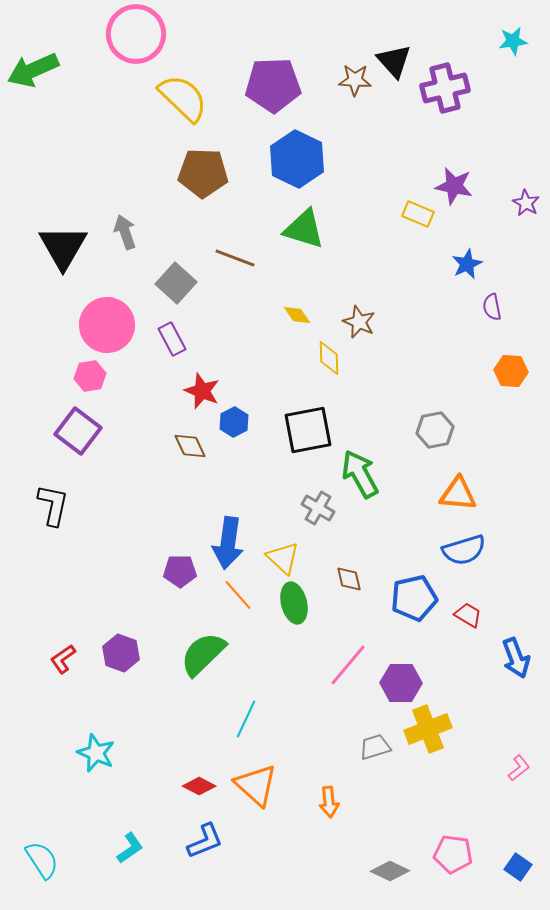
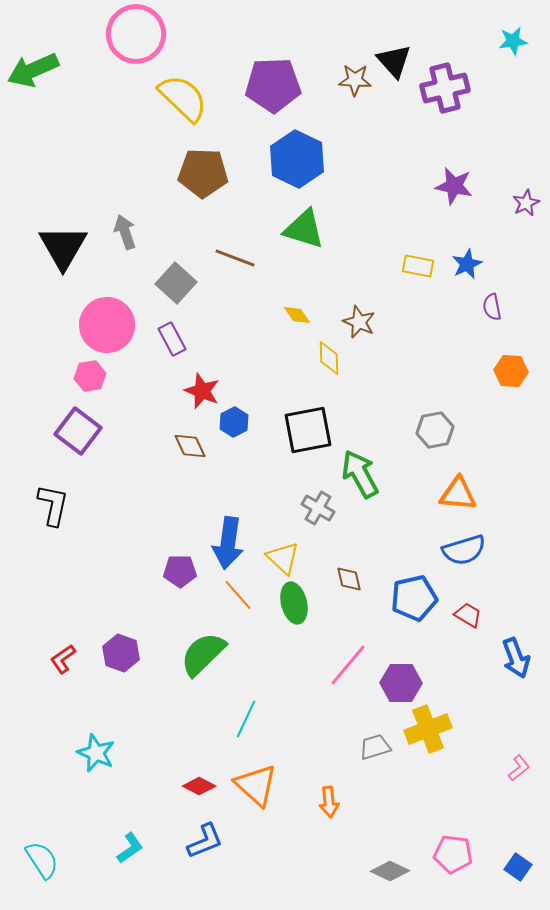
purple star at (526, 203): rotated 16 degrees clockwise
yellow rectangle at (418, 214): moved 52 px down; rotated 12 degrees counterclockwise
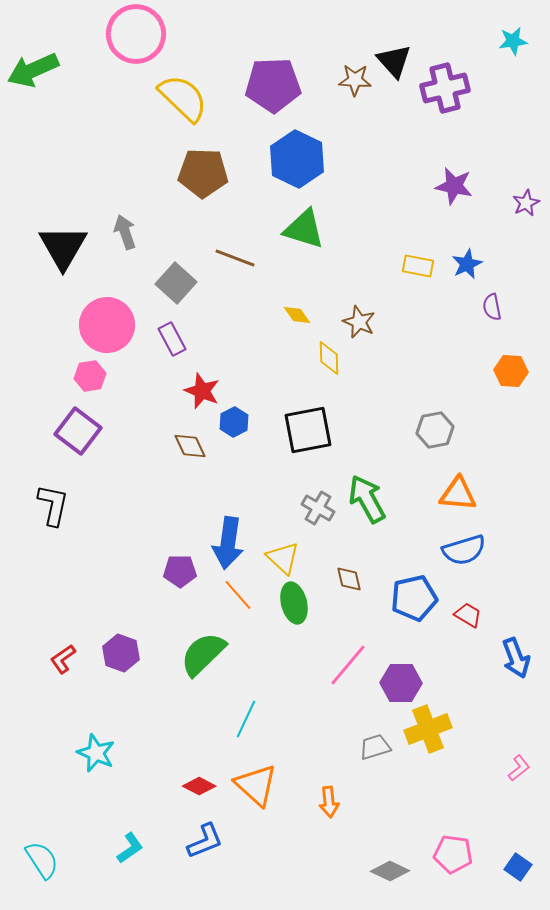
green arrow at (360, 474): moved 7 px right, 25 px down
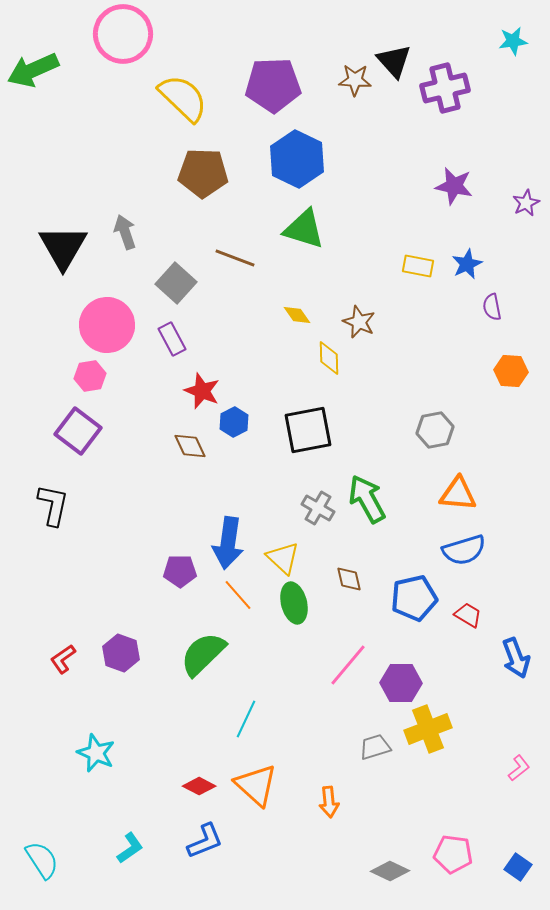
pink circle at (136, 34): moved 13 px left
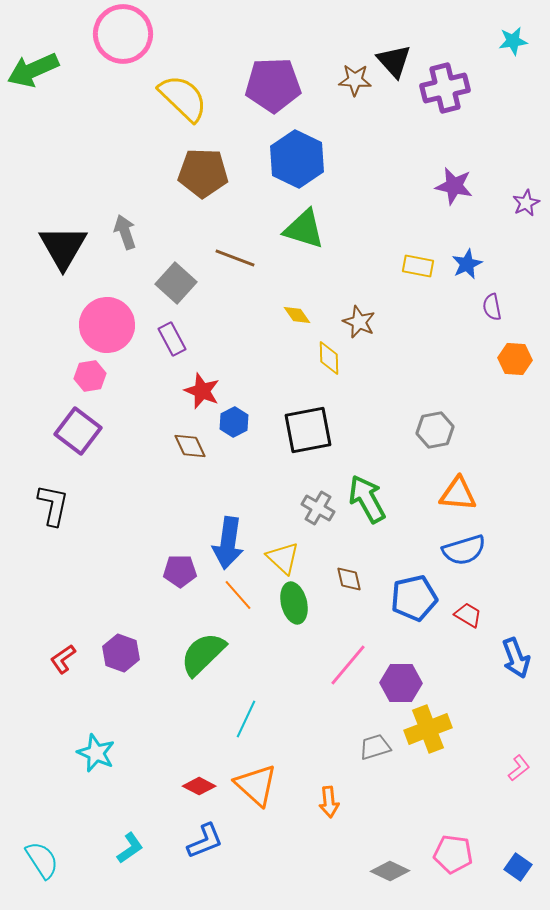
orange hexagon at (511, 371): moved 4 px right, 12 px up
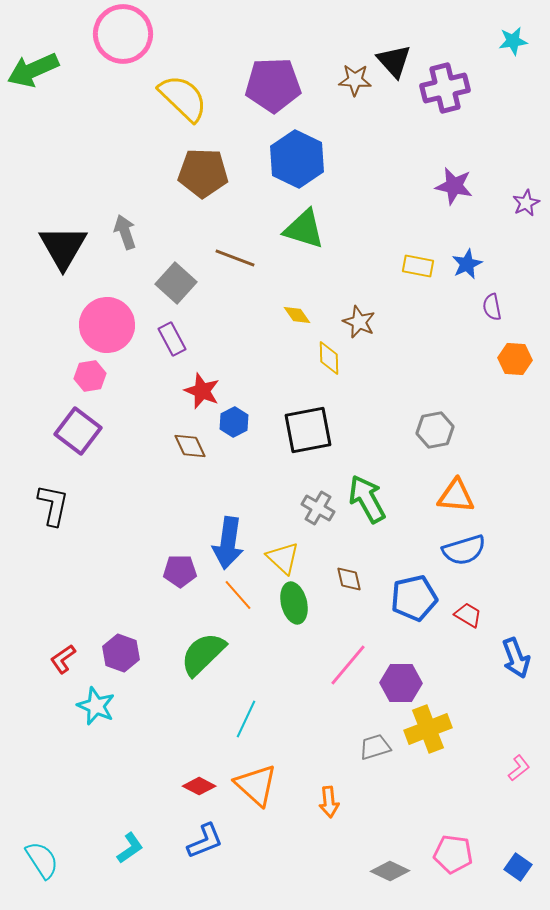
orange triangle at (458, 494): moved 2 px left, 2 px down
cyan star at (96, 753): moved 47 px up
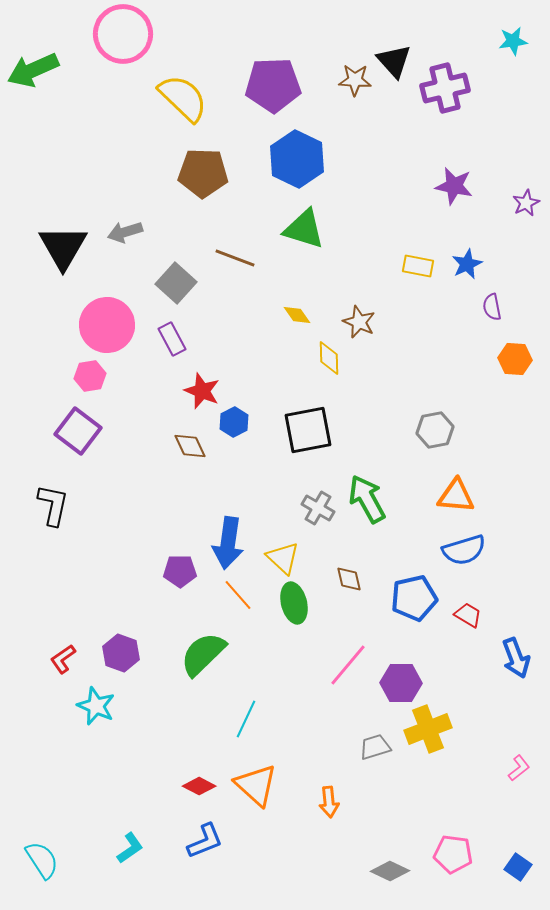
gray arrow at (125, 232): rotated 88 degrees counterclockwise
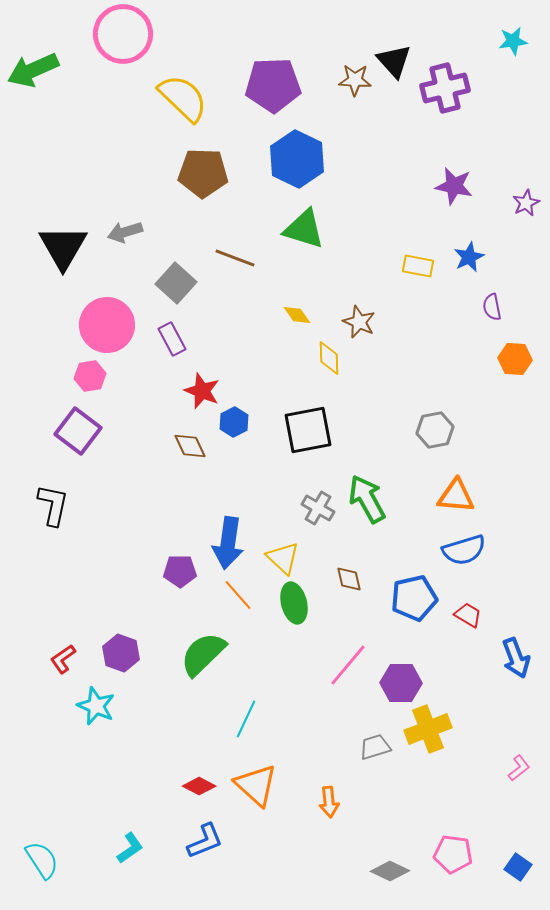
blue star at (467, 264): moved 2 px right, 7 px up
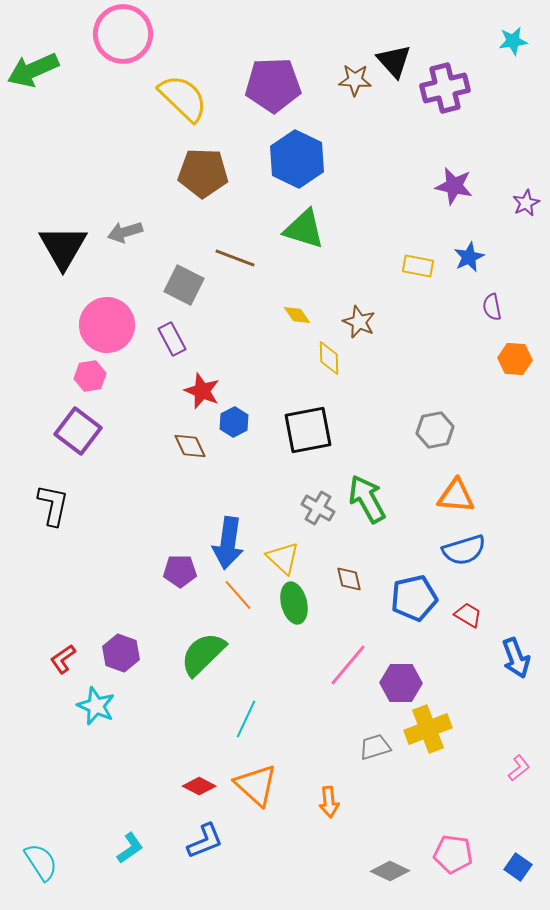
gray square at (176, 283): moved 8 px right, 2 px down; rotated 15 degrees counterclockwise
cyan semicircle at (42, 860): moved 1 px left, 2 px down
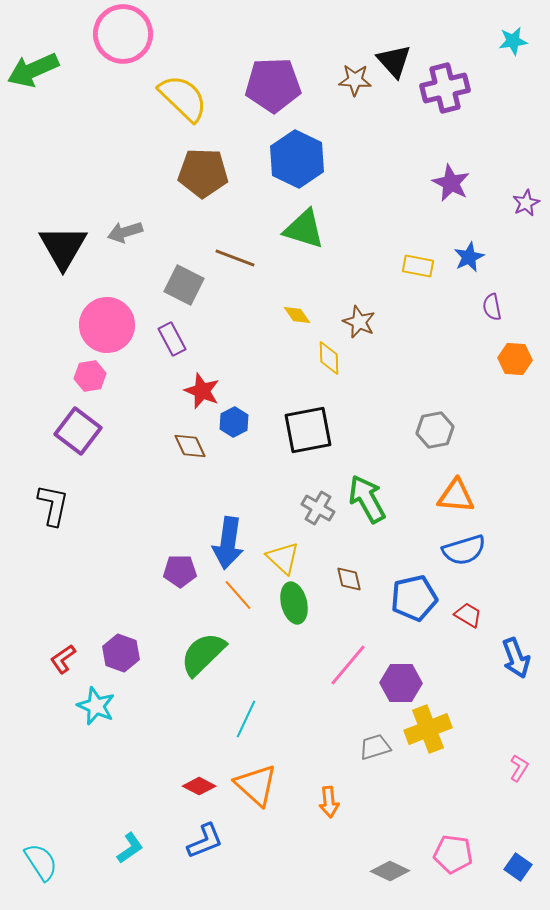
purple star at (454, 186): moved 3 px left, 3 px up; rotated 15 degrees clockwise
pink L-shape at (519, 768): rotated 20 degrees counterclockwise
